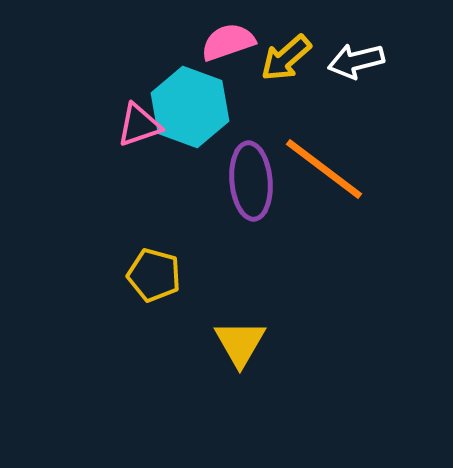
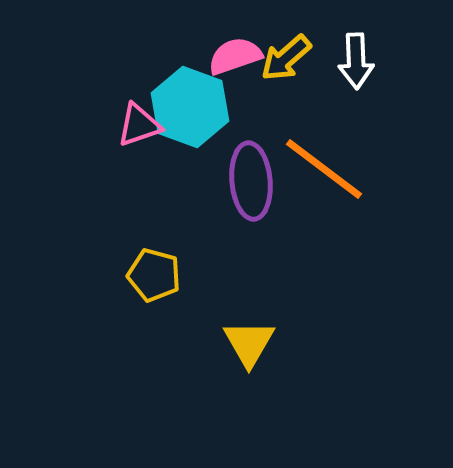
pink semicircle: moved 7 px right, 14 px down
white arrow: rotated 78 degrees counterclockwise
yellow triangle: moved 9 px right
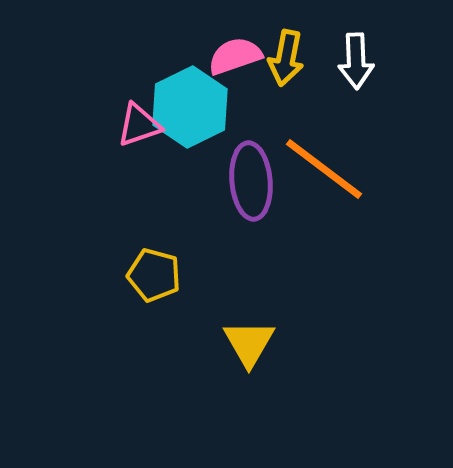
yellow arrow: rotated 38 degrees counterclockwise
cyan hexagon: rotated 14 degrees clockwise
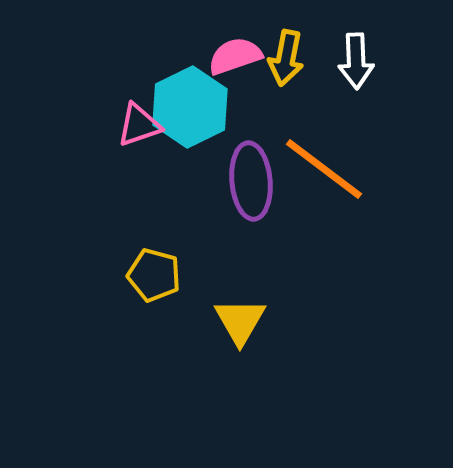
yellow triangle: moved 9 px left, 22 px up
